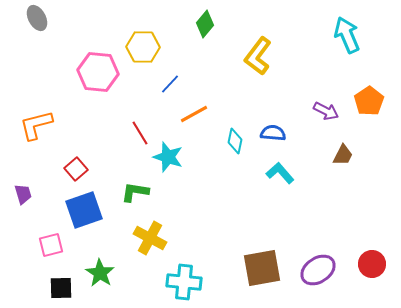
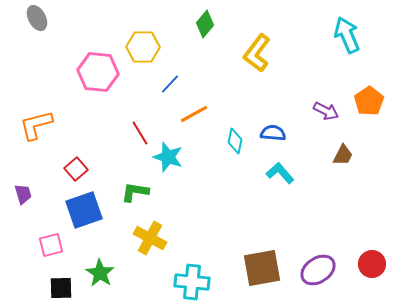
yellow L-shape: moved 1 px left, 3 px up
cyan cross: moved 8 px right
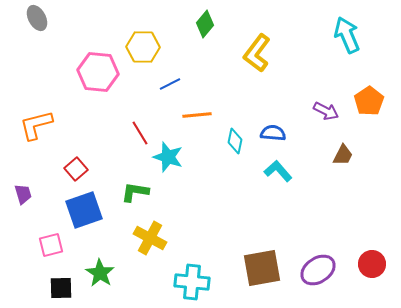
blue line: rotated 20 degrees clockwise
orange line: moved 3 px right, 1 px down; rotated 24 degrees clockwise
cyan L-shape: moved 2 px left, 2 px up
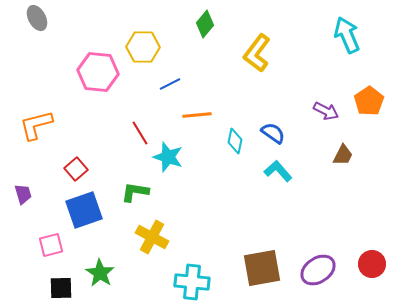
blue semicircle: rotated 30 degrees clockwise
yellow cross: moved 2 px right, 1 px up
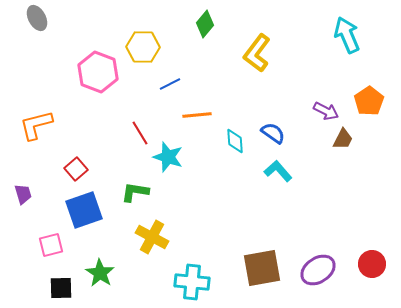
pink hexagon: rotated 15 degrees clockwise
cyan diamond: rotated 15 degrees counterclockwise
brown trapezoid: moved 16 px up
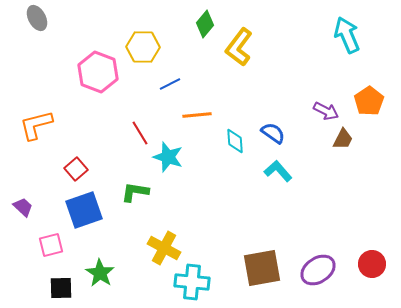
yellow L-shape: moved 18 px left, 6 px up
purple trapezoid: moved 13 px down; rotated 30 degrees counterclockwise
yellow cross: moved 12 px right, 11 px down
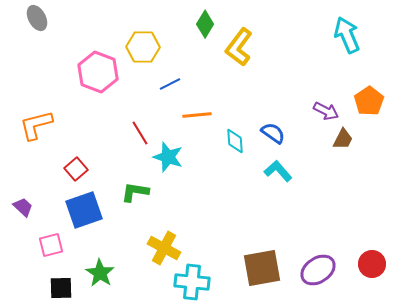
green diamond: rotated 8 degrees counterclockwise
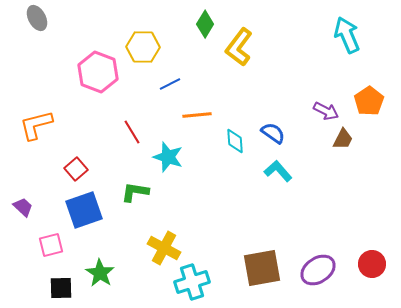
red line: moved 8 px left, 1 px up
cyan cross: rotated 24 degrees counterclockwise
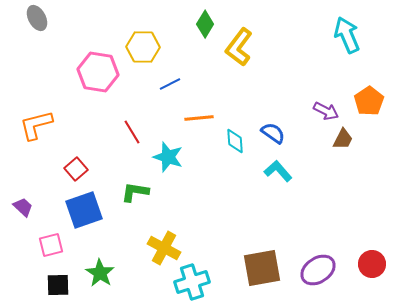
pink hexagon: rotated 12 degrees counterclockwise
orange line: moved 2 px right, 3 px down
black square: moved 3 px left, 3 px up
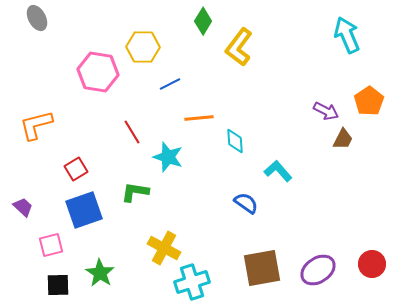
green diamond: moved 2 px left, 3 px up
blue semicircle: moved 27 px left, 70 px down
red square: rotated 10 degrees clockwise
